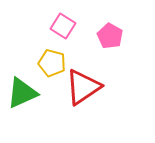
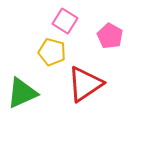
pink square: moved 2 px right, 5 px up
yellow pentagon: moved 11 px up
red triangle: moved 2 px right, 3 px up
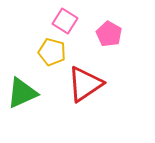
pink pentagon: moved 1 px left, 2 px up
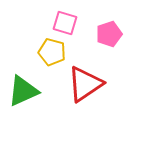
pink square: moved 2 px down; rotated 15 degrees counterclockwise
pink pentagon: rotated 25 degrees clockwise
green triangle: moved 1 px right, 2 px up
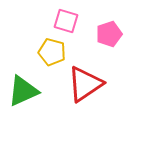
pink square: moved 1 px right, 2 px up
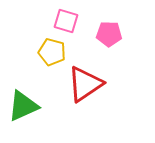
pink pentagon: rotated 20 degrees clockwise
green triangle: moved 15 px down
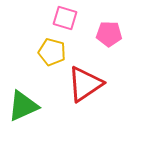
pink square: moved 1 px left, 3 px up
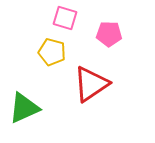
red triangle: moved 6 px right
green triangle: moved 1 px right, 2 px down
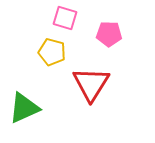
red triangle: rotated 24 degrees counterclockwise
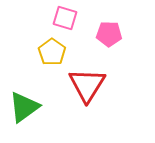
yellow pentagon: rotated 20 degrees clockwise
red triangle: moved 4 px left, 1 px down
green triangle: moved 1 px up; rotated 12 degrees counterclockwise
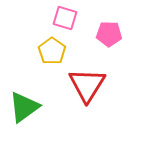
yellow pentagon: moved 1 px up
